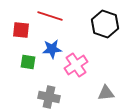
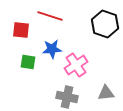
gray cross: moved 18 px right
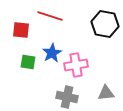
black hexagon: rotated 8 degrees counterclockwise
blue star: moved 4 px down; rotated 24 degrees counterclockwise
pink cross: rotated 25 degrees clockwise
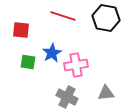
red line: moved 13 px right
black hexagon: moved 1 px right, 6 px up
gray cross: rotated 15 degrees clockwise
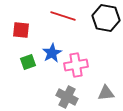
green square: rotated 28 degrees counterclockwise
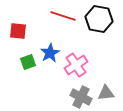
black hexagon: moved 7 px left, 1 px down
red square: moved 3 px left, 1 px down
blue star: moved 2 px left
pink cross: rotated 25 degrees counterclockwise
gray cross: moved 14 px right
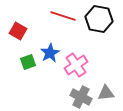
red square: rotated 24 degrees clockwise
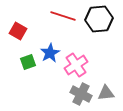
black hexagon: rotated 16 degrees counterclockwise
gray cross: moved 3 px up
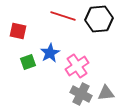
red square: rotated 18 degrees counterclockwise
pink cross: moved 1 px right, 1 px down
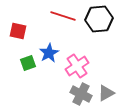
blue star: moved 1 px left
green square: moved 1 px down
gray triangle: rotated 24 degrees counterclockwise
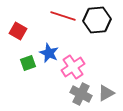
black hexagon: moved 2 px left, 1 px down
red square: rotated 18 degrees clockwise
blue star: rotated 18 degrees counterclockwise
pink cross: moved 4 px left, 1 px down
